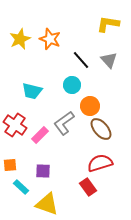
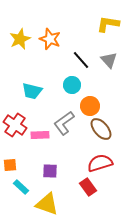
pink rectangle: rotated 42 degrees clockwise
purple square: moved 7 px right
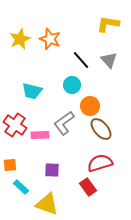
purple square: moved 2 px right, 1 px up
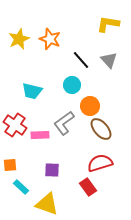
yellow star: moved 1 px left
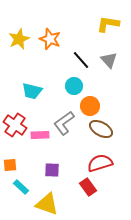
cyan circle: moved 2 px right, 1 px down
brown ellipse: rotated 20 degrees counterclockwise
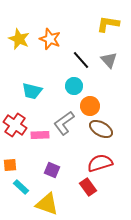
yellow star: rotated 25 degrees counterclockwise
purple square: rotated 21 degrees clockwise
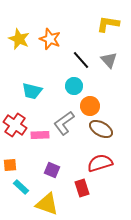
red rectangle: moved 6 px left, 1 px down; rotated 18 degrees clockwise
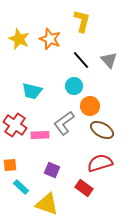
yellow L-shape: moved 26 px left, 3 px up; rotated 95 degrees clockwise
brown ellipse: moved 1 px right, 1 px down
red rectangle: moved 2 px right; rotated 36 degrees counterclockwise
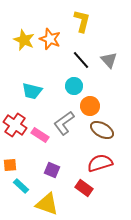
yellow star: moved 5 px right, 1 px down
pink rectangle: rotated 36 degrees clockwise
cyan rectangle: moved 1 px up
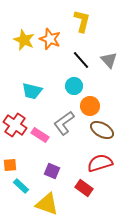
purple square: moved 1 px down
